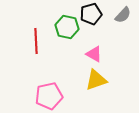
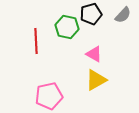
yellow triangle: rotated 10 degrees counterclockwise
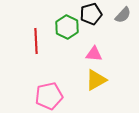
green hexagon: rotated 15 degrees clockwise
pink triangle: rotated 24 degrees counterclockwise
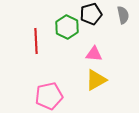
gray semicircle: rotated 54 degrees counterclockwise
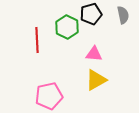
red line: moved 1 px right, 1 px up
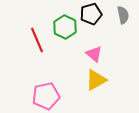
green hexagon: moved 2 px left
red line: rotated 20 degrees counterclockwise
pink triangle: rotated 36 degrees clockwise
pink pentagon: moved 3 px left
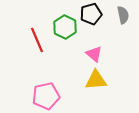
yellow triangle: rotated 25 degrees clockwise
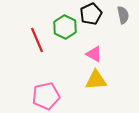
black pentagon: rotated 10 degrees counterclockwise
pink triangle: rotated 12 degrees counterclockwise
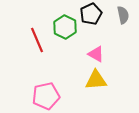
pink triangle: moved 2 px right
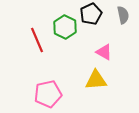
pink triangle: moved 8 px right, 2 px up
pink pentagon: moved 2 px right, 2 px up
